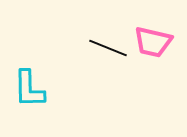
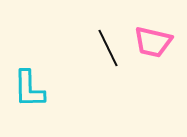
black line: rotated 42 degrees clockwise
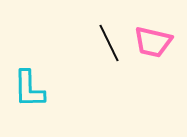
black line: moved 1 px right, 5 px up
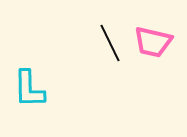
black line: moved 1 px right
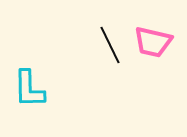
black line: moved 2 px down
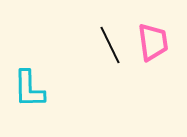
pink trapezoid: rotated 111 degrees counterclockwise
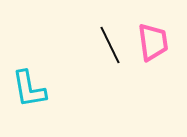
cyan L-shape: rotated 9 degrees counterclockwise
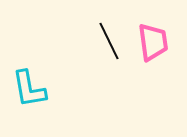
black line: moved 1 px left, 4 px up
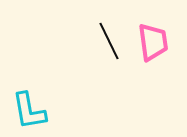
cyan L-shape: moved 22 px down
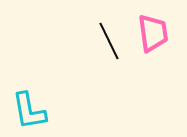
pink trapezoid: moved 9 px up
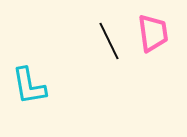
cyan L-shape: moved 25 px up
